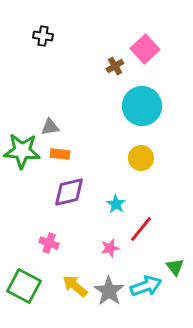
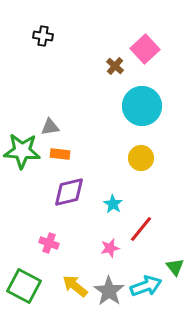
brown cross: rotated 18 degrees counterclockwise
cyan star: moved 3 px left
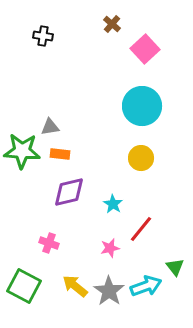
brown cross: moved 3 px left, 42 px up
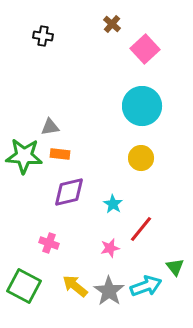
green star: moved 2 px right, 5 px down
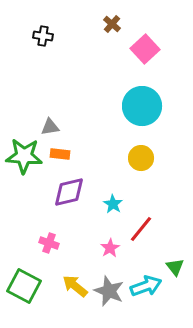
pink star: rotated 18 degrees counterclockwise
gray star: rotated 12 degrees counterclockwise
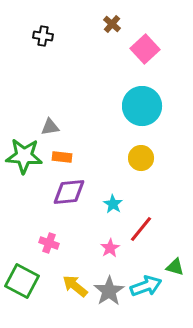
orange rectangle: moved 2 px right, 3 px down
purple diamond: rotated 8 degrees clockwise
green triangle: rotated 36 degrees counterclockwise
green square: moved 2 px left, 5 px up
gray star: rotated 16 degrees clockwise
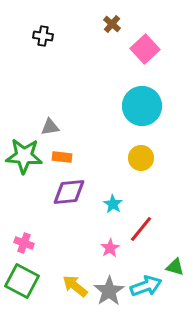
pink cross: moved 25 px left
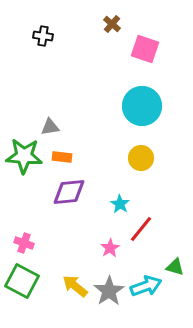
pink square: rotated 28 degrees counterclockwise
cyan star: moved 7 px right
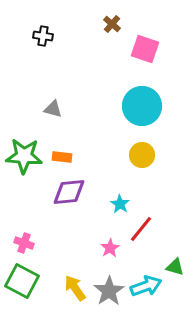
gray triangle: moved 3 px right, 18 px up; rotated 24 degrees clockwise
yellow circle: moved 1 px right, 3 px up
yellow arrow: moved 2 px down; rotated 16 degrees clockwise
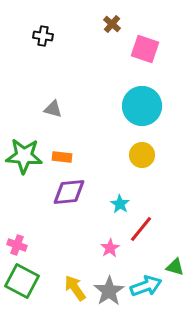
pink cross: moved 7 px left, 2 px down
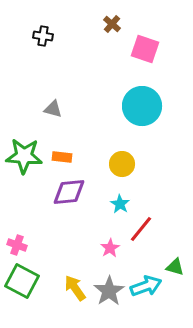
yellow circle: moved 20 px left, 9 px down
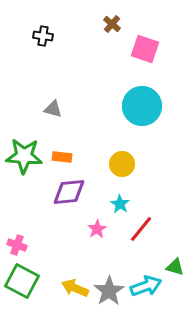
pink star: moved 13 px left, 19 px up
yellow arrow: rotated 32 degrees counterclockwise
